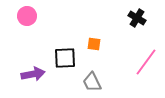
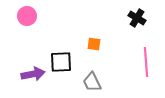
black square: moved 4 px left, 4 px down
pink line: rotated 40 degrees counterclockwise
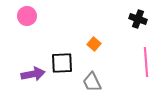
black cross: moved 1 px right, 1 px down; rotated 12 degrees counterclockwise
orange square: rotated 32 degrees clockwise
black square: moved 1 px right, 1 px down
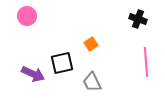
orange square: moved 3 px left; rotated 16 degrees clockwise
black square: rotated 10 degrees counterclockwise
purple arrow: rotated 35 degrees clockwise
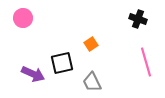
pink circle: moved 4 px left, 2 px down
pink line: rotated 12 degrees counterclockwise
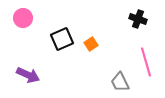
black square: moved 24 px up; rotated 10 degrees counterclockwise
purple arrow: moved 5 px left, 1 px down
gray trapezoid: moved 28 px right
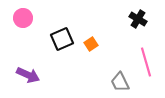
black cross: rotated 12 degrees clockwise
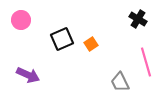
pink circle: moved 2 px left, 2 px down
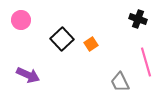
black cross: rotated 12 degrees counterclockwise
black square: rotated 20 degrees counterclockwise
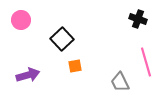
orange square: moved 16 px left, 22 px down; rotated 24 degrees clockwise
purple arrow: rotated 40 degrees counterclockwise
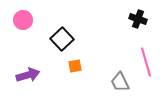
pink circle: moved 2 px right
